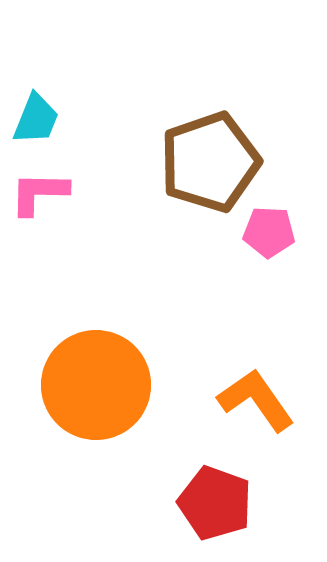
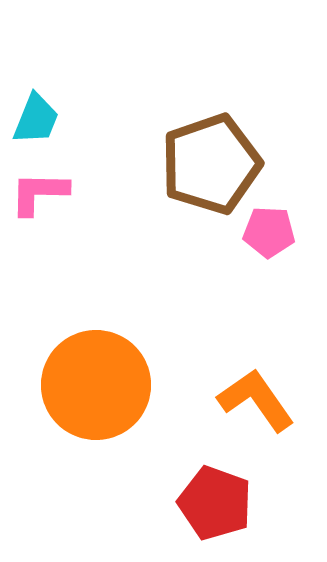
brown pentagon: moved 1 px right, 2 px down
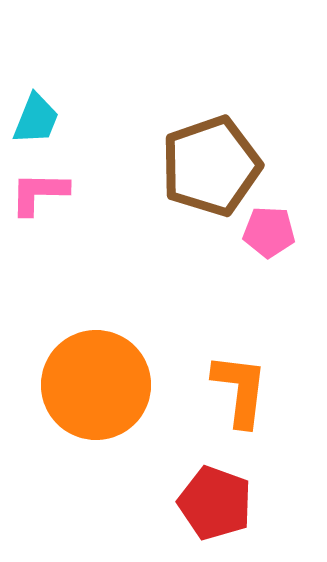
brown pentagon: moved 2 px down
orange L-shape: moved 16 px left, 10 px up; rotated 42 degrees clockwise
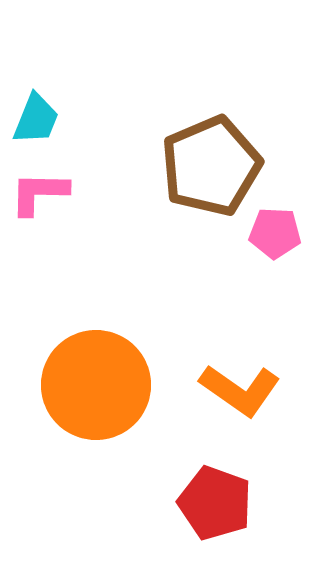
brown pentagon: rotated 4 degrees counterclockwise
pink pentagon: moved 6 px right, 1 px down
orange L-shape: rotated 118 degrees clockwise
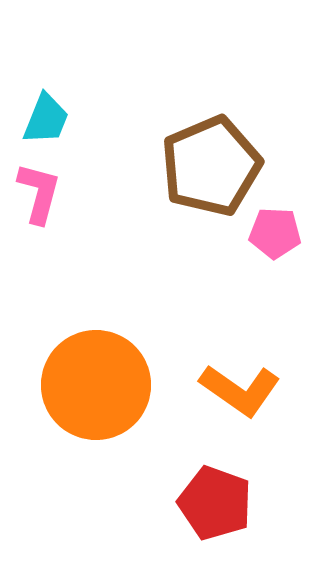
cyan trapezoid: moved 10 px right
pink L-shape: rotated 104 degrees clockwise
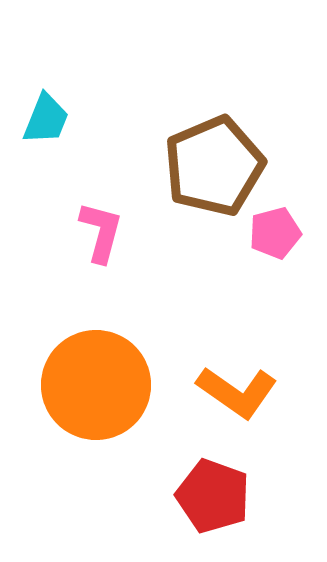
brown pentagon: moved 3 px right
pink L-shape: moved 62 px right, 39 px down
pink pentagon: rotated 18 degrees counterclockwise
orange L-shape: moved 3 px left, 2 px down
red pentagon: moved 2 px left, 7 px up
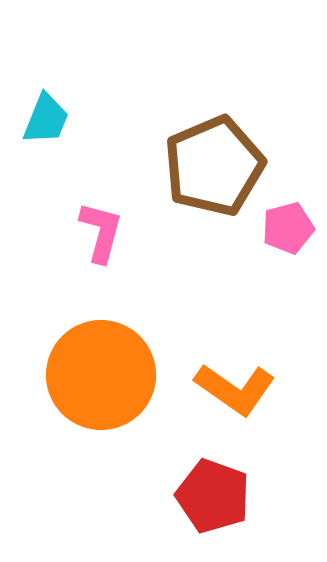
pink pentagon: moved 13 px right, 5 px up
orange circle: moved 5 px right, 10 px up
orange L-shape: moved 2 px left, 3 px up
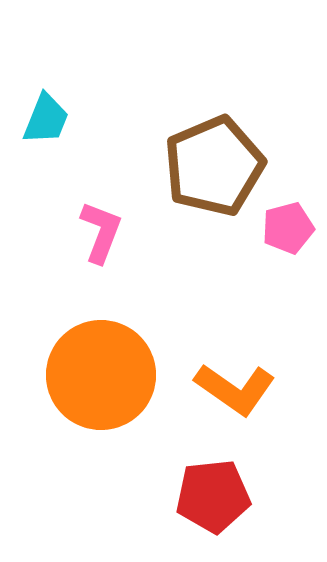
pink L-shape: rotated 6 degrees clockwise
red pentagon: rotated 26 degrees counterclockwise
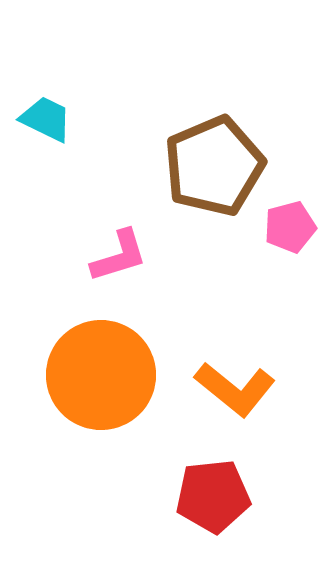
cyan trapezoid: rotated 86 degrees counterclockwise
pink pentagon: moved 2 px right, 1 px up
pink L-shape: moved 18 px right, 24 px down; rotated 52 degrees clockwise
orange L-shape: rotated 4 degrees clockwise
